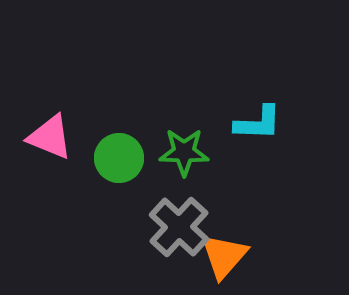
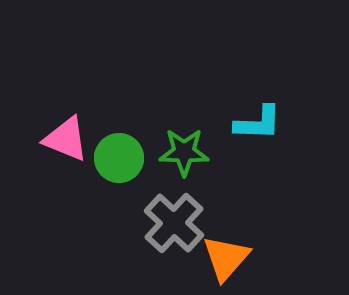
pink triangle: moved 16 px right, 2 px down
gray cross: moved 5 px left, 4 px up
orange triangle: moved 2 px right, 2 px down
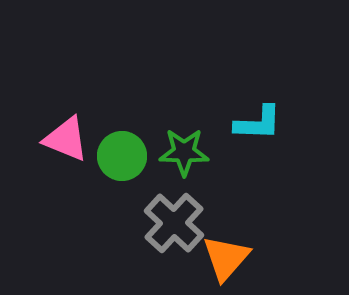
green circle: moved 3 px right, 2 px up
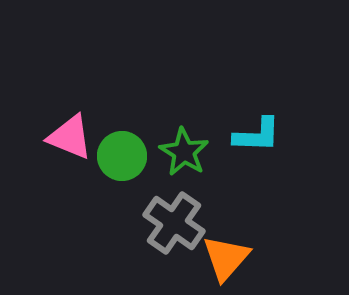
cyan L-shape: moved 1 px left, 12 px down
pink triangle: moved 4 px right, 2 px up
green star: rotated 30 degrees clockwise
gray cross: rotated 8 degrees counterclockwise
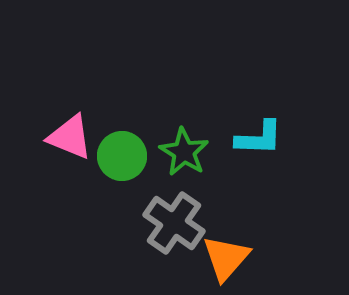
cyan L-shape: moved 2 px right, 3 px down
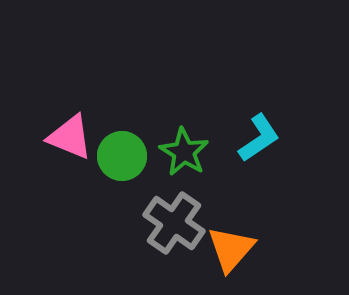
cyan L-shape: rotated 36 degrees counterclockwise
orange triangle: moved 5 px right, 9 px up
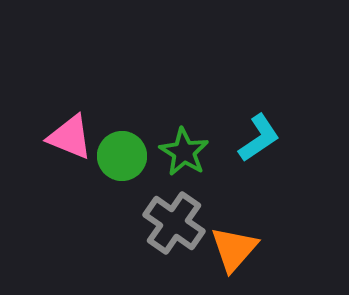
orange triangle: moved 3 px right
